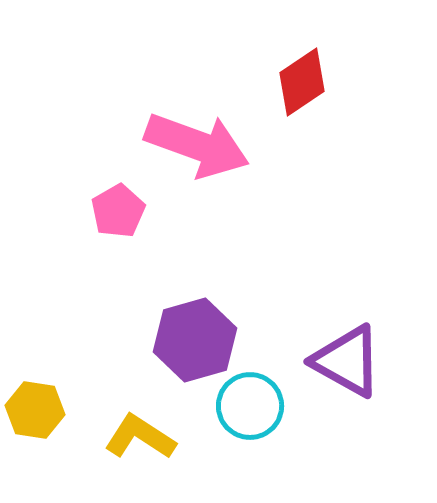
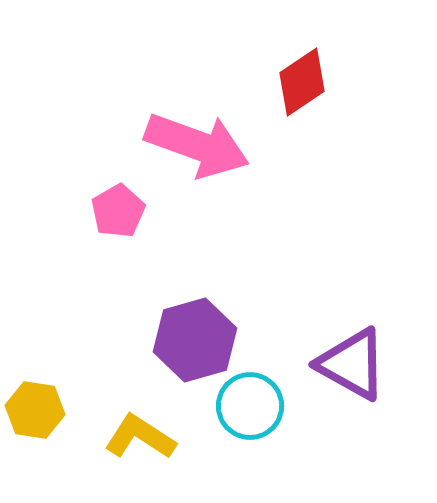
purple triangle: moved 5 px right, 3 px down
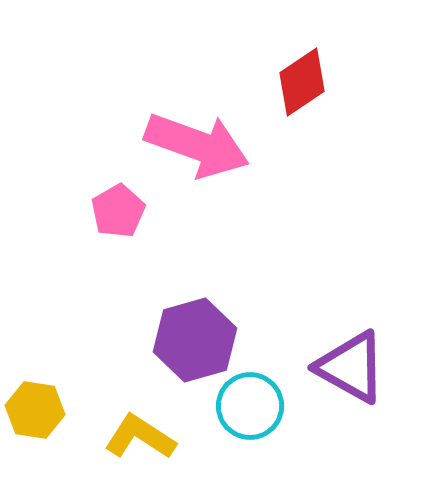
purple triangle: moved 1 px left, 3 px down
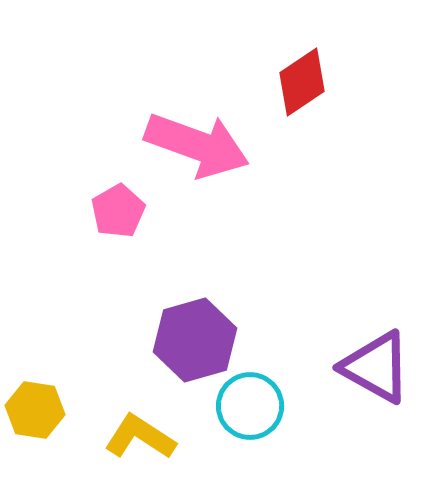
purple triangle: moved 25 px right
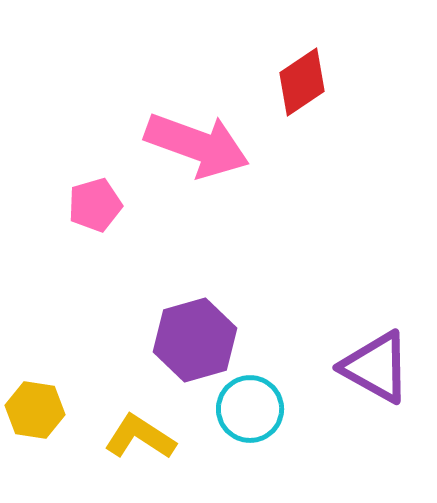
pink pentagon: moved 23 px left, 6 px up; rotated 14 degrees clockwise
cyan circle: moved 3 px down
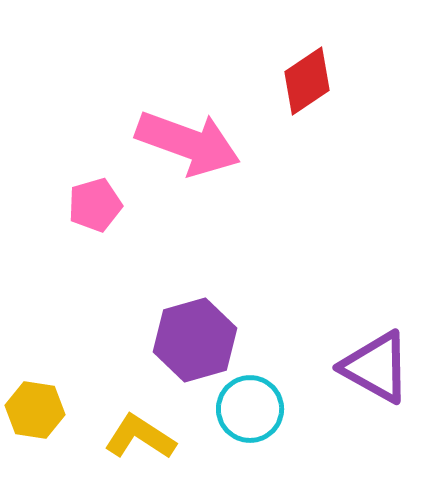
red diamond: moved 5 px right, 1 px up
pink arrow: moved 9 px left, 2 px up
